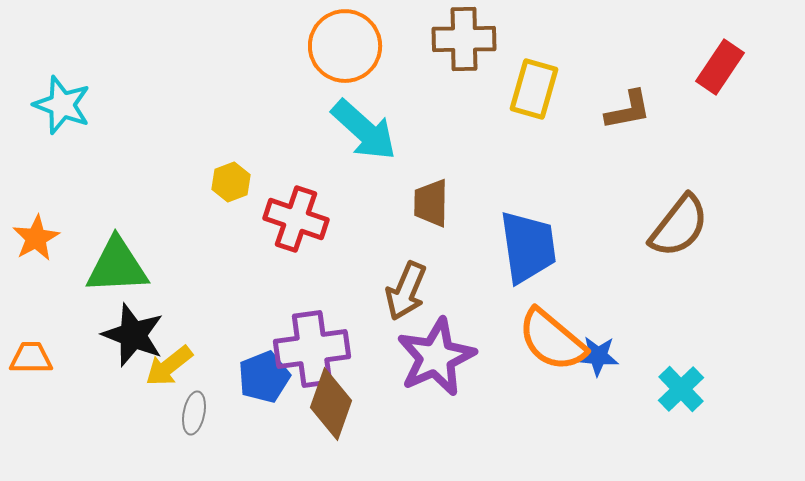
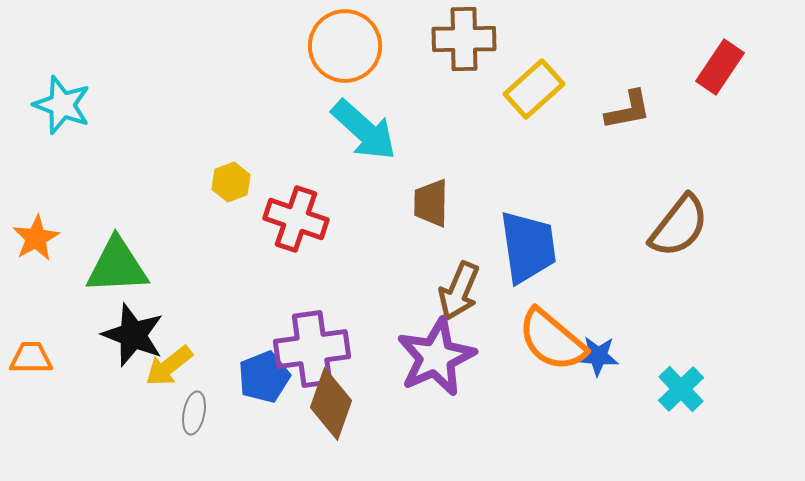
yellow rectangle: rotated 32 degrees clockwise
brown arrow: moved 53 px right
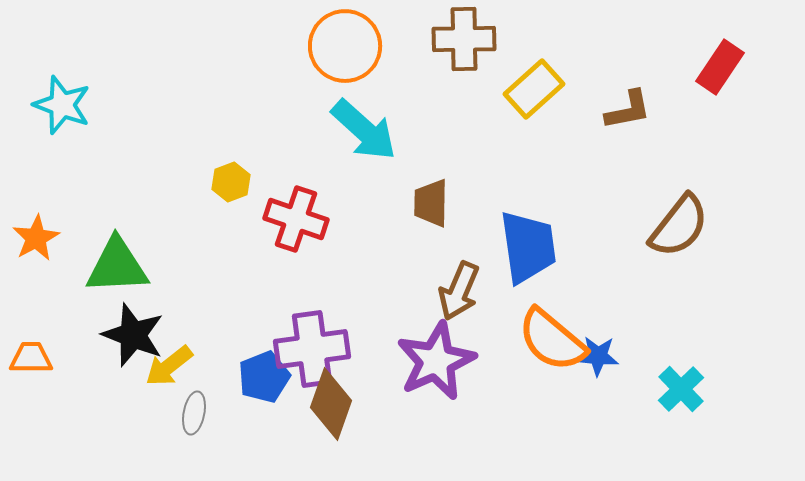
purple star: moved 4 px down
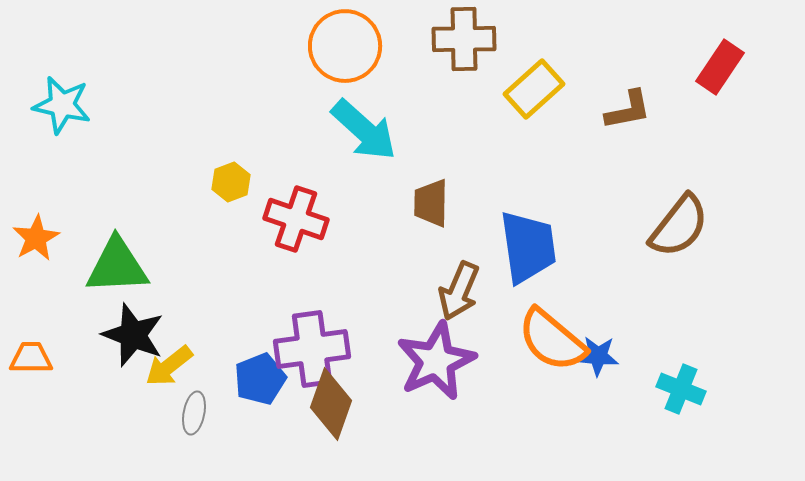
cyan star: rotated 8 degrees counterclockwise
blue pentagon: moved 4 px left, 2 px down
cyan cross: rotated 24 degrees counterclockwise
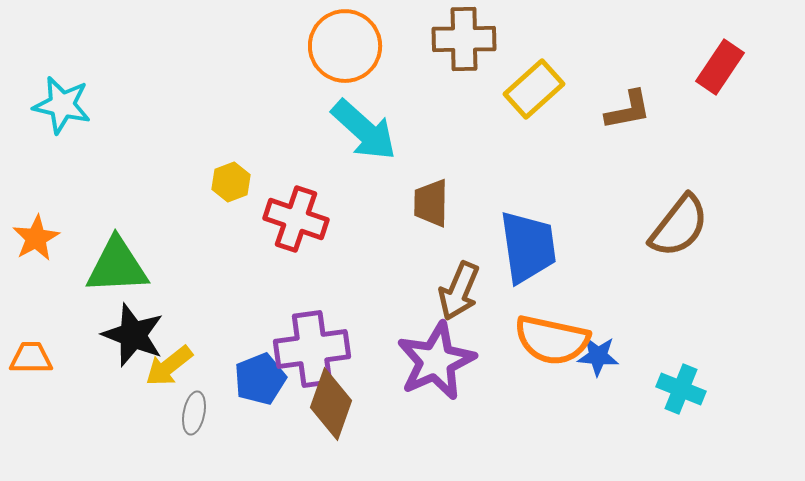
orange semicircle: rotated 28 degrees counterclockwise
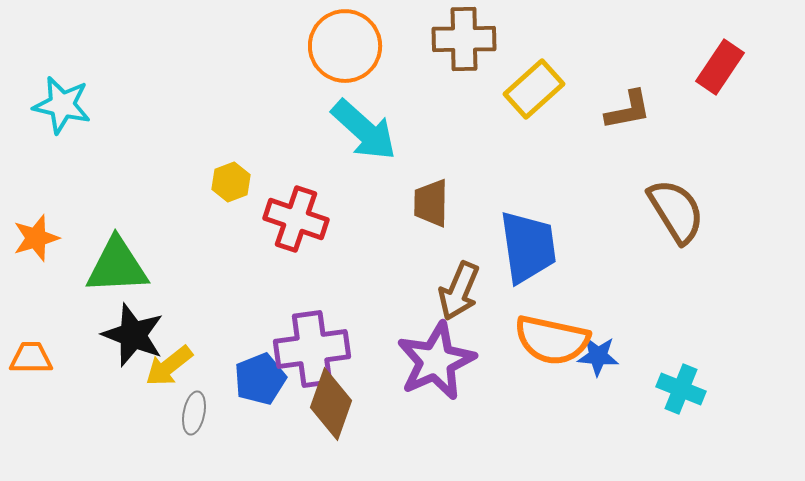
brown semicircle: moved 3 px left, 15 px up; rotated 70 degrees counterclockwise
orange star: rotated 12 degrees clockwise
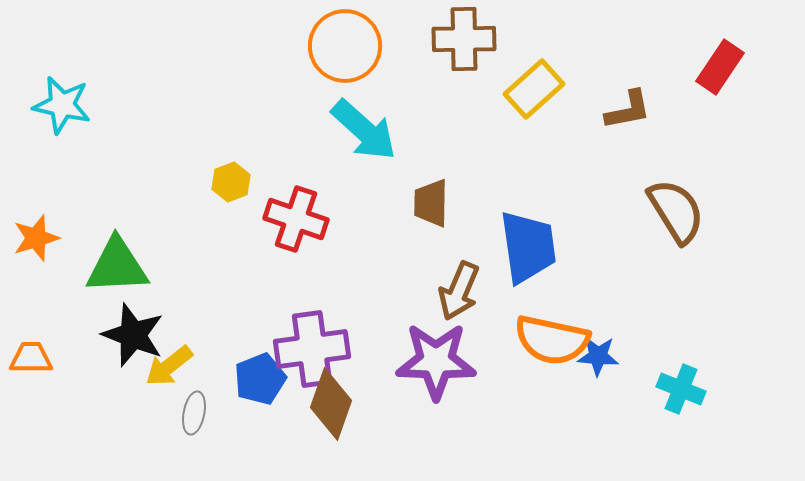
purple star: rotated 26 degrees clockwise
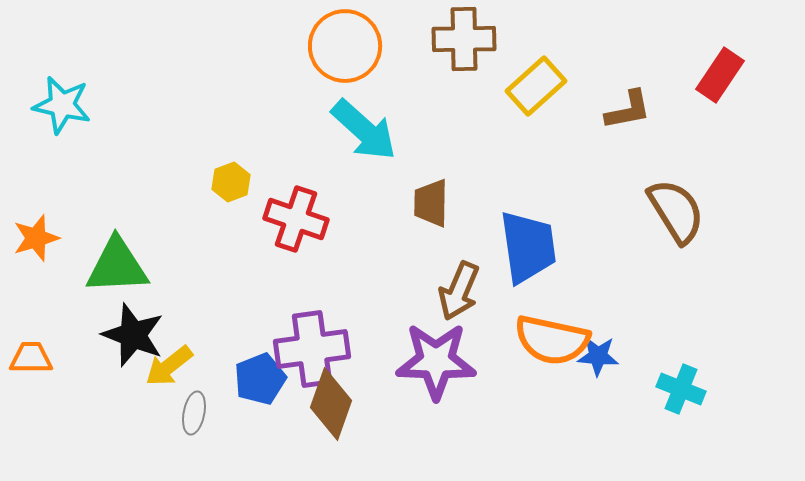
red rectangle: moved 8 px down
yellow rectangle: moved 2 px right, 3 px up
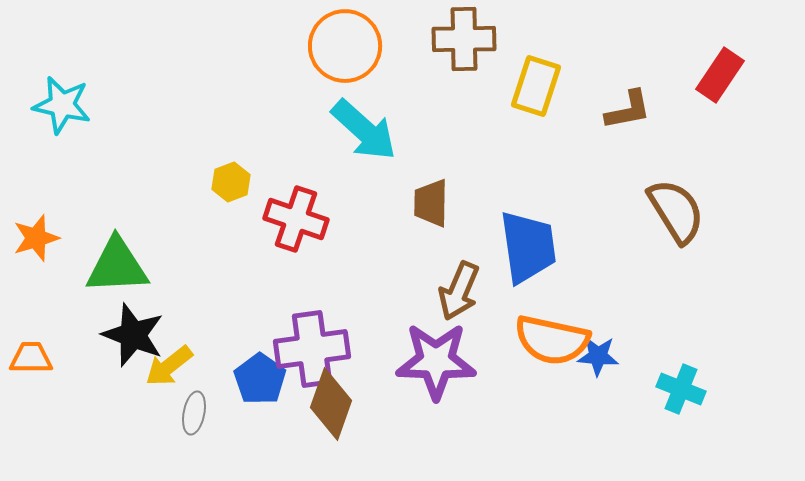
yellow rectangle: rotated 30 degrees counterclockwise
blue pentagon: rotated 15 degrees counterclockwise
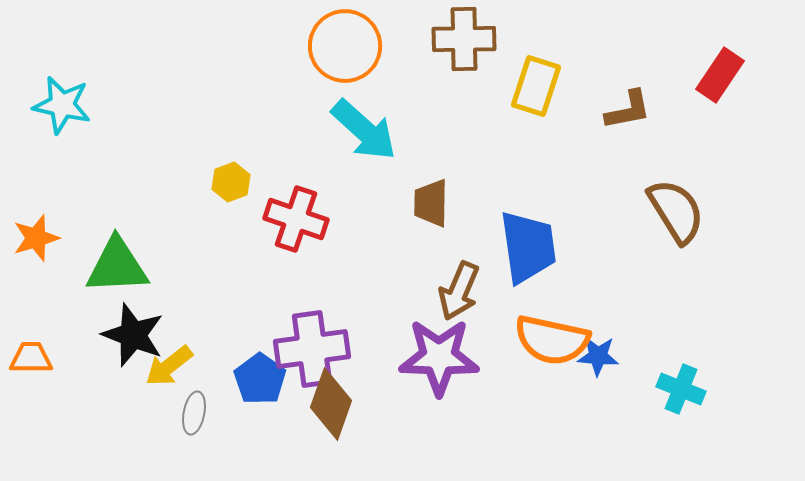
purple star: moved 3 px right, 4 px up
